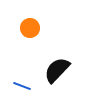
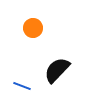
orange circle: moved 3 px right
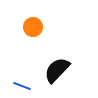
orange circle: moved 1 px up
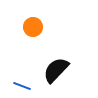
black semicircle: moved 1 px left
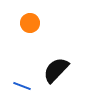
orange circle: moved 3 px left, 4 px up
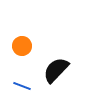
orange circle: moved 8 px left, 23 px down
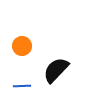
blue line: rotated 24 degrees counterclockwise
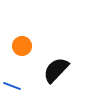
blue line: moved 10 px left; rotated 24 degrees clockwise
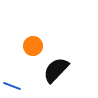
orange circle: moved 11 px right
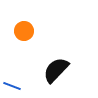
orange circle: moved 9 px left, 15 px up
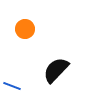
orange circle: moved 1 px right, 2 px up
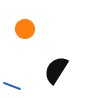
black semicircle: rotated 12 degrees counterclockwise
